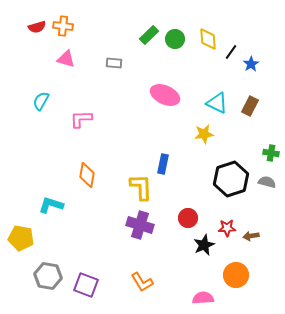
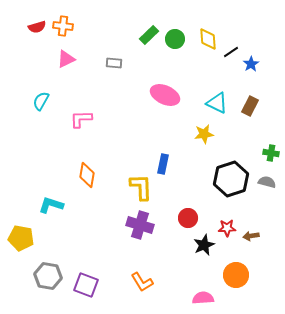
black line: rotated 21 degrees clockwise
pink triangle: rotated 42 degrees counterclockwise
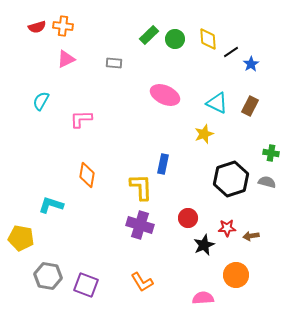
yellow star: rotated 12 degrees counterclockwise
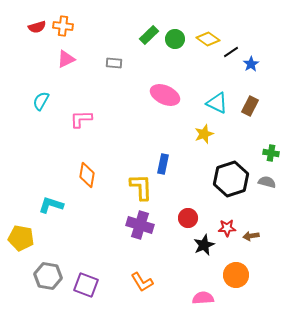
yellow diamond: rotated 50 degrees counterclockwise
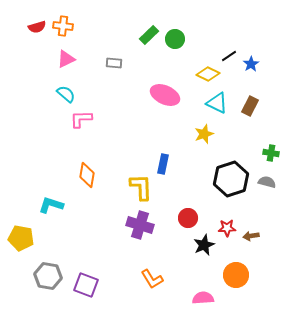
yellow diamond: moved 35 px down; rotated 10 degrees counterclockwise
black line: moved 2 px left, 4 px down
cyan semicircle: moved 25 px right, 7 px up; rotated 102 degrees clockwise
orange L-shape: moved 10 px right, 3 px up
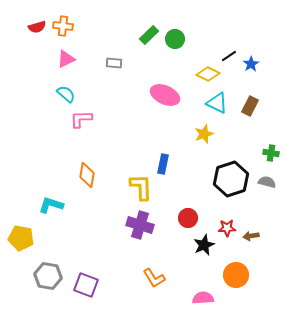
orange L-shape: moved 2 px right, 1 px up
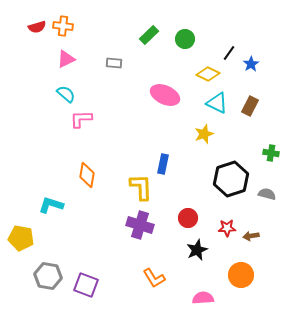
green circle: moved 10 px right
black line: moved 3 px up; rotated 21 degrees counterclockwise
gray semicircle: moved 12 px down
black star: moved 7 px left, 5 px down
orange circle: moved 5 px right
